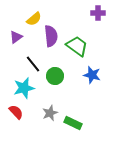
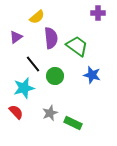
yellow semicircle: moved 3 px right, 2 px up
purple semicircle: moved 2 px down
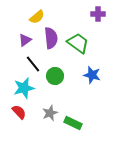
purple cross: moved 1 px down
purple triangle: moved 9 px right, 3 px down
green trapezoid: moved 1 px right, 3 px up
red semicircle: moved 3 px right
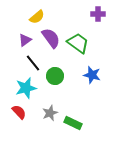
purple semicircle: rotated 30 degrees counterclockwise
black line: moved 1 px up
cyan star: moved 2 px right
